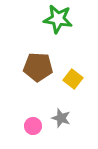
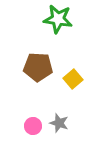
yellow square: rotated 12 degrees clockwise
gray star: moved 2 px left, 5 px down
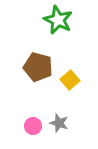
green star: moved 1 px down; rotated 16 degrees clockwise
brown pentagon: rotated 12 degrees clockwise
yellow square: moved 3 px left, 1 px down
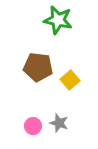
green star: rotated 12 degrees counterclockwise
brown pentagon: rotated 8 degrees counterclockwise
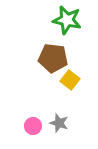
green star: moved 9 px right
brown pentagon: moved 15 px right, 9 px up
yellow square: rotated 12 degrees counterclockwise
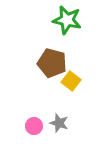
brown pentagon: moved 1 px left, 5 px down; rotated 8 degrees clockwise
yellow square: moved 1 px right, 1 px down
pink circle: moved 1 px right
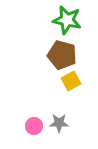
brown pentagon: moved 10 px right, 8 px up
yellow square: rotated 24 degrees clockwise
gray star: rotated 18 degrees counterclockwise
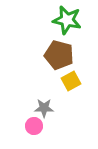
brown pentagon: moved 3 px left
gray star: moved 15 px left, 15 px up
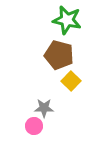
yellow square: rotated 18 degrees counterclockwise
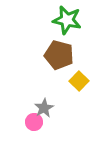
yellow square: moved 8 px right
gray star: rotated 30 degrees counterclockwise
pink circle: moved 4 px up
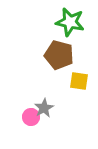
green star: moved 3 px right, 2 px down
yellow square: rotated 36 degrees counterclockwise
pink circle: moved 3 px left, 5 px up
